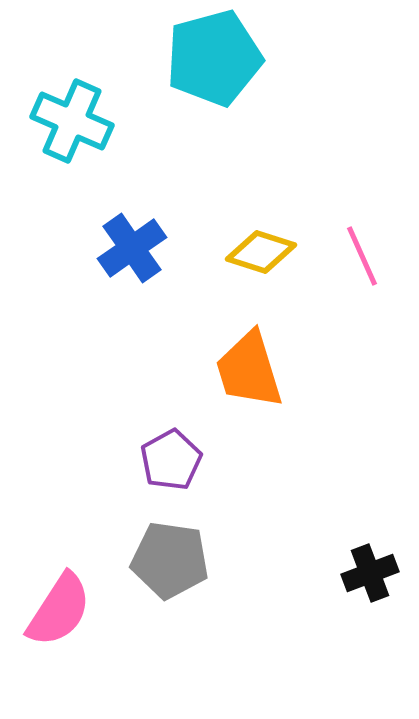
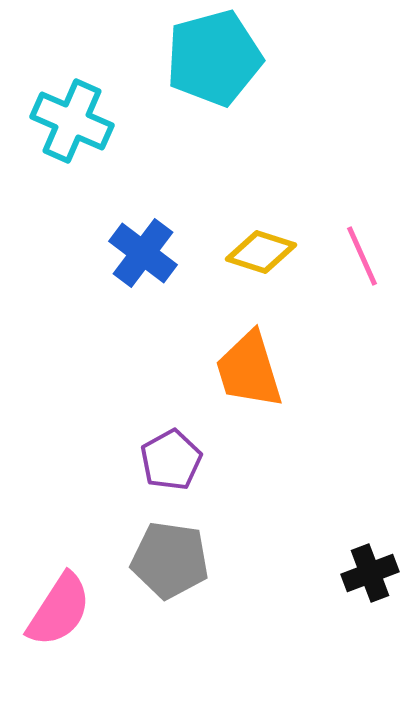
blue cross: moved 11 px right, 5 px down; rotated 18 degrees counterclockwise
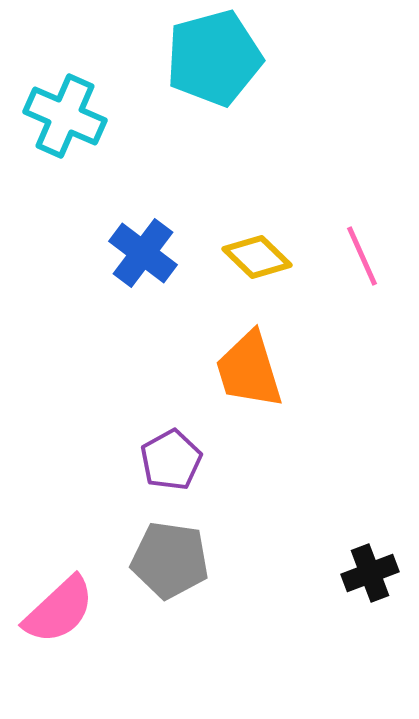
cyan cross: moved 7 px left, 5 px up
yellow diamond: moved 4 px left, 5 px down; rotated 26 degrees clockwise
pink semicircle: rotated 14 degrees clockwise
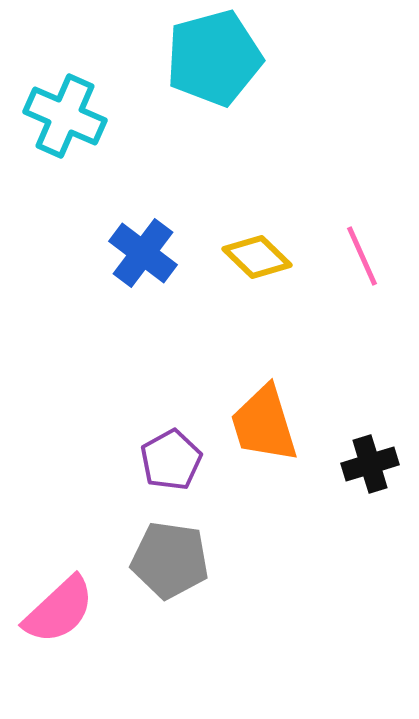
orange trapezoid: moved 15 px right, 54 px down
black cross: moved 109 px up; rotated 4 degrees clockwise
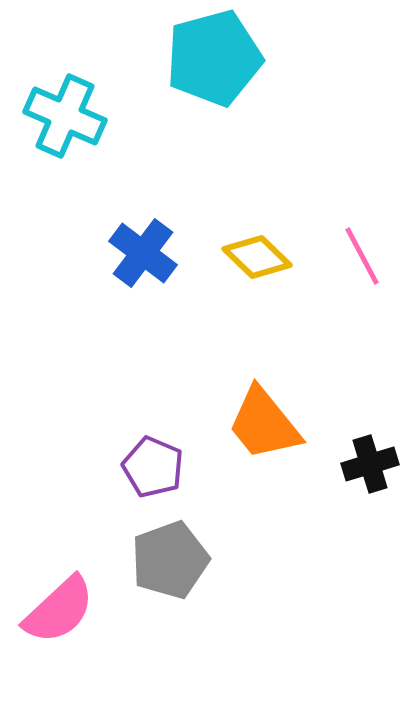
pink line: rotated 4 degrees counterclockwise
orange trapezoid: rotated 22 degrees counterclockwise
purple pentagon: moved 18 px left, 7 px down; rotated 20 degrees counterclockwise
gray pentagon: rotated 28 degrees counterclockwise
